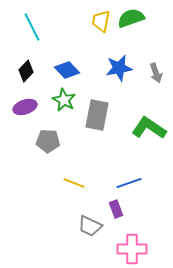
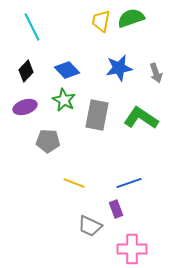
green L-shape: moved 8 px left, 10 px up
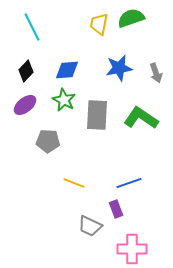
yellow trapezoid: moved 2 px left, 3 px down
blue diamond: rotated 50 degrees counterclockwise
purple ellipse: moved 2 px up; rotated 20 degrees counterclockwise
gray rectangle: rotated 8 degrees counterclockwise
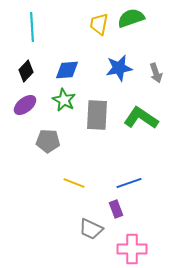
cyan line: rotated 24 degrees clockwise
gray trapezoid: moved 1 px right, 3 px down
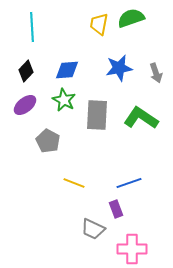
gray pentagon: rotated 25 degrees clockwise
gray trapezoid: moved 2 px right
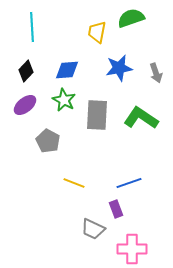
yellow trapezoid: moved 2 px left, 8 px down
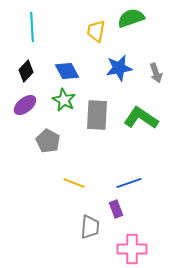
yellow trapezoid: moved 1 px left, 1 px up
blue diamond: moved 1 px down; rotated 65 degrees clockwise
gray trapezoid: moved 3 px left, 2 px up; rotated 110 degrees counterclockwise
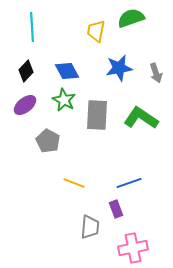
pink cross: moved 1 px right, 1 px up; rotated 12 degrees counterclockwise
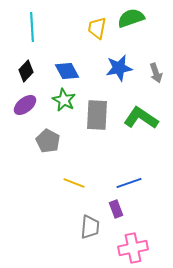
yellow trapezoid: moved 1 px right, 3 px up
